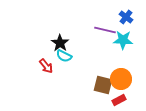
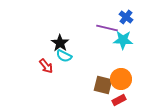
purple line: moved 2 px right, 2 px up
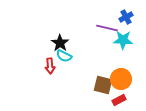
blue cross: rotated 24 degrees clockwise
red arrow: moved 4 px right; rotated 35 degrees clockwise
